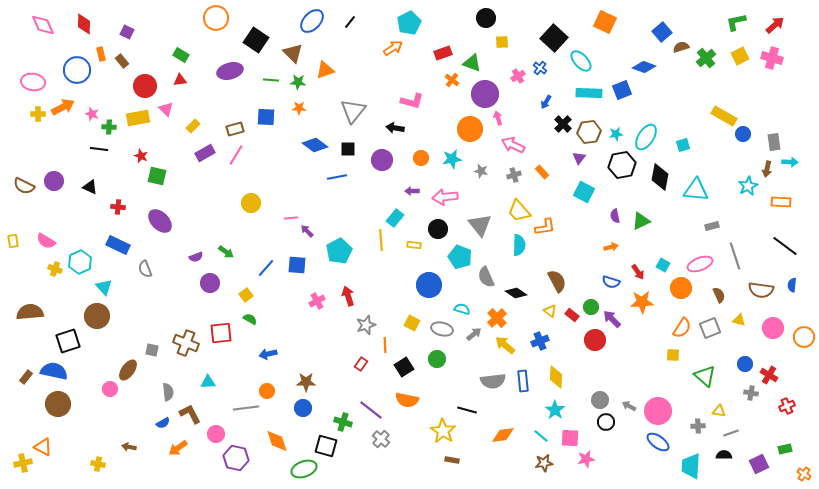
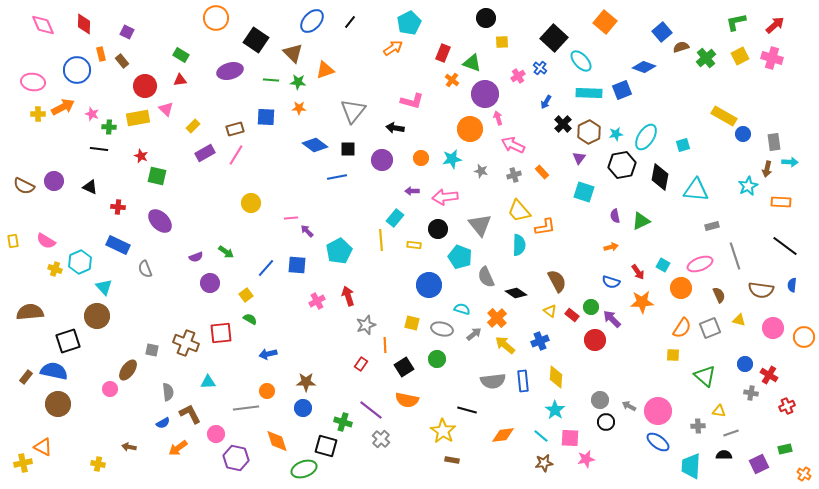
orange square at (605, 22): rotated 15 degrees clockwise
red rectangle at (443, 53): rotated 48 degrees counterclockwise
brown hexagon at (589, 132): rotated 20 degrees counterclockwise
cyan square at (584, 192): rotated 10 degrees counterclockwise
yellow square at (412, 323): rotated 14 degrees counterclockwise
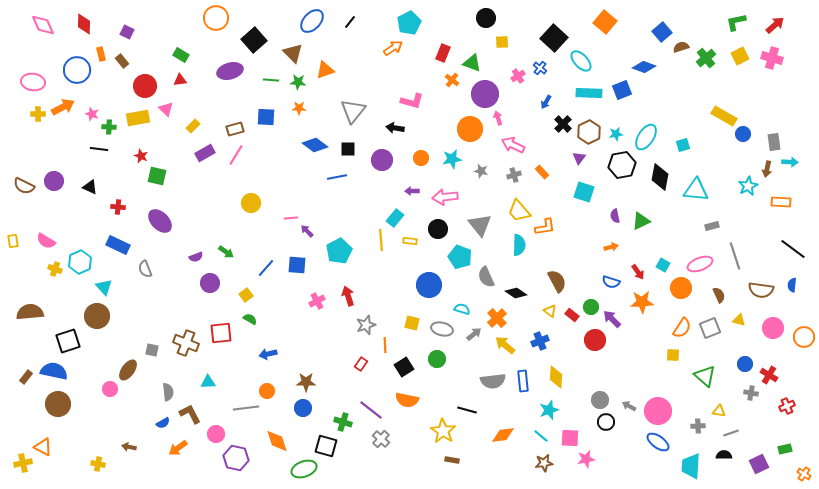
black square at (256, 40): moved 2 px left; rotated 15 degrees clockwise
yellow rectangle at (414, 245): moved 4 px left, 4 px up
black line at (785, 246): moved 8 px right, 3 px down
cyan star at (555, 410): moved 6 px left; rotated 18 degrees clockwise
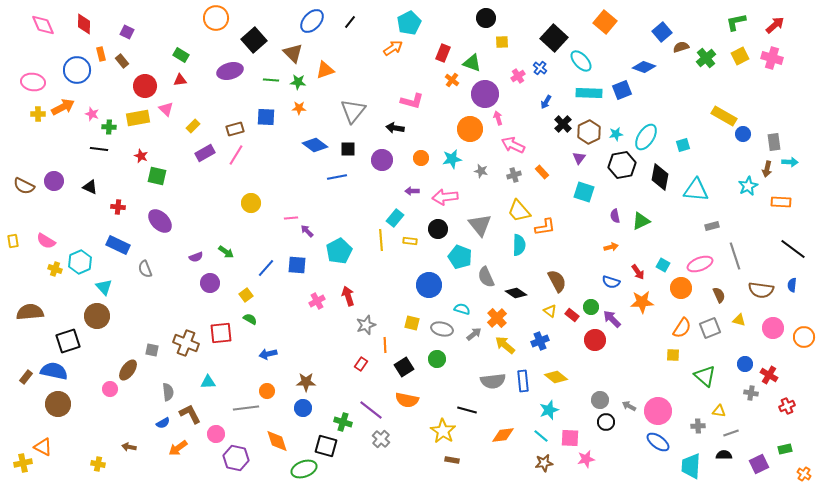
yellow diamond at (556, 377): rotated 55 degrees counterclockwise
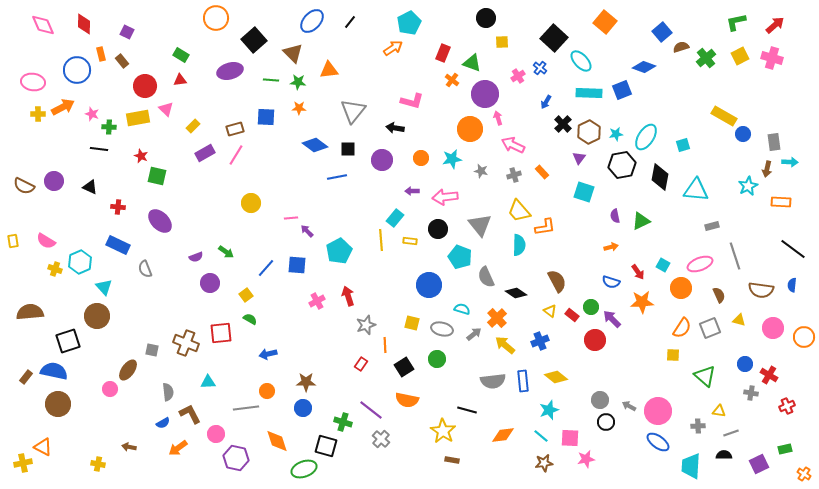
orange triangle at (325, 70): moved 4 px right; rotated 12 degrees clockwise
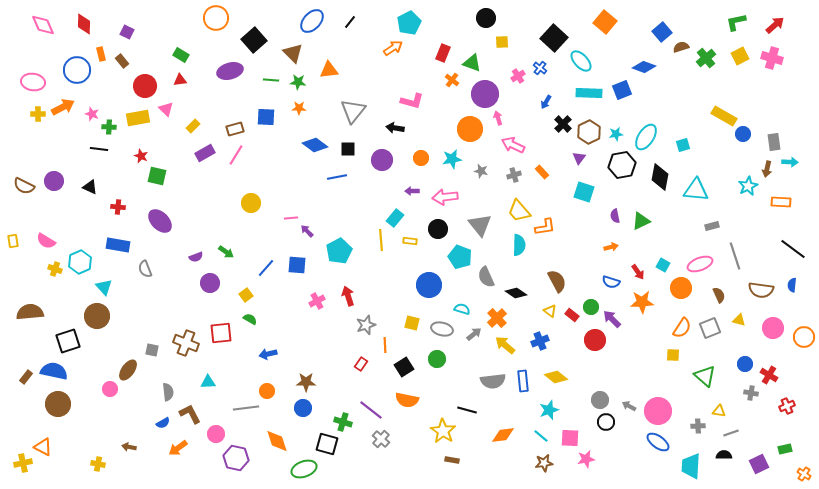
blue rectangle at (118, 245): rotated 15 degrees counterclockwise
black square at (326, 446): moved 1 px right, 2 px up
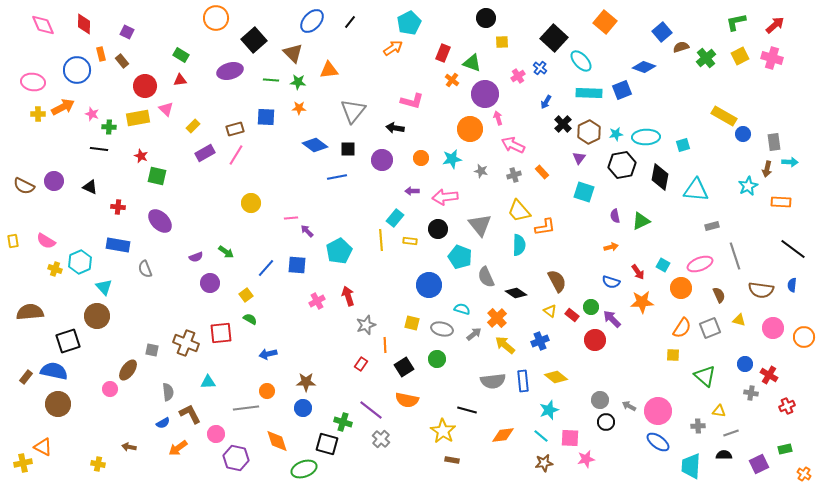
cyan ellipse at (646, 137): rotated 56 degrees clockwise
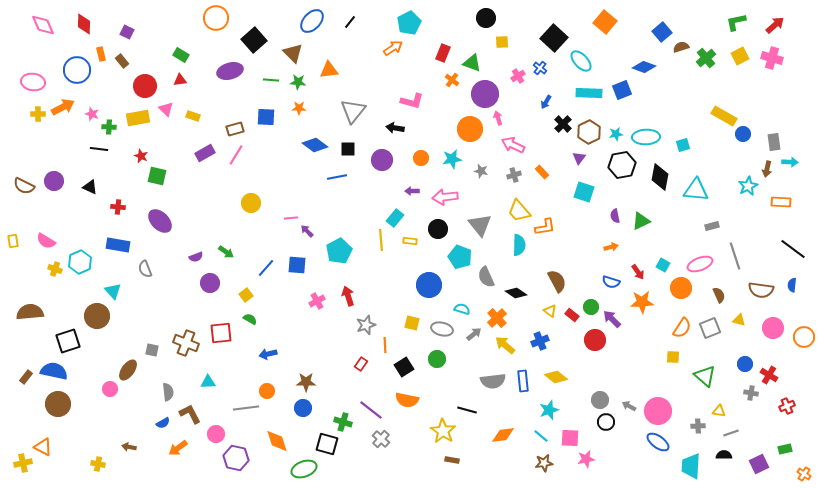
yellow rectangle at (193, 126): moved 10 px up; rotated 64 degrees clockwise
cyan triangle at (104, 287): moved 9 px right, 4 px down
yellow square at (673, 355): moved 2 px down
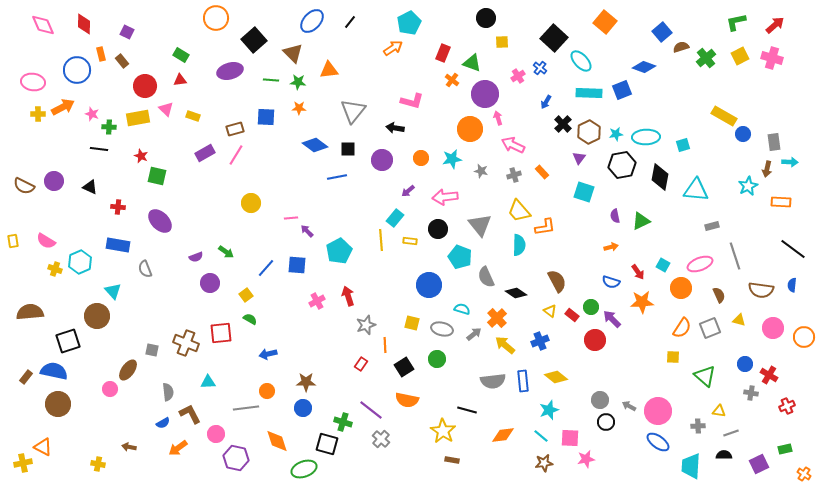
purple arrow at (412, 191): moved 4 px left; rotated 40 degrees counterclockwise
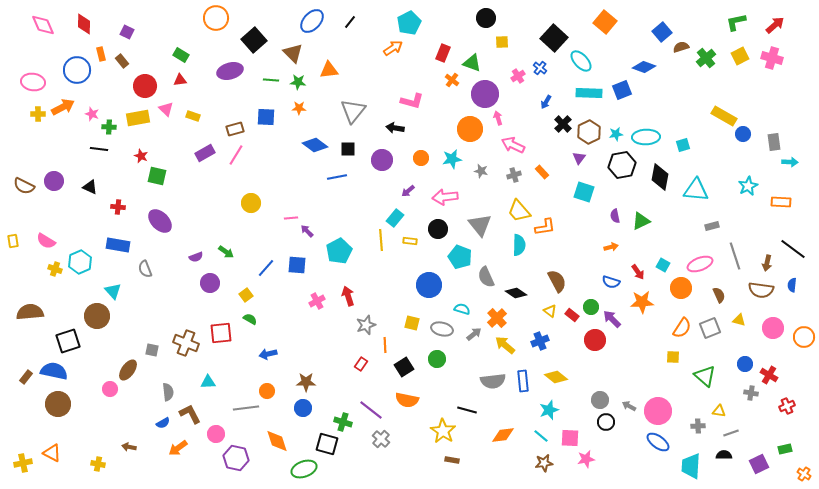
brown arrow at (767, 169): moved 94 px down
orange triangle at (43, 447): moved 9 px right, 6 px down
